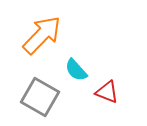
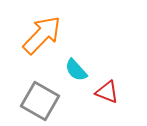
gray square: moved 4 px down
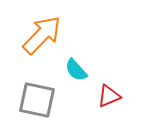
red triangle: moved 2 px right, 4 px down; rotated 45 degrees counterclockwise
gray square: moved 3 px left, 1 px up; rotated 18 degrees counterclockwise
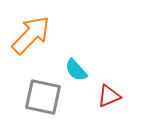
orange arrow: moved 11 px left
gray square: moved 6 px right, 3 px up
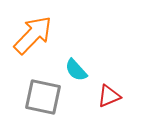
orange arrow: moved 2 px right
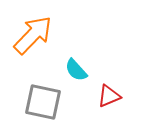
gray square: moved 5 px down
